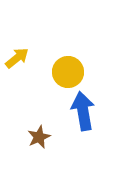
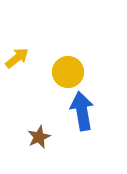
blue arrow: moved 1 px left
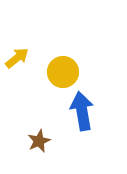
yellow circle: moved 5 px left
brown star: moved 4 px down
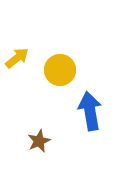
yellow circle: moved 3 px left, 2 px up
blue arrow: moved 8 px right
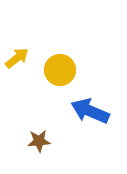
blue arrow: rotated 57 degrees counterclockwise
brown star: rotated 20 degrees clockwise
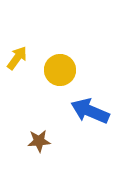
yellow arrow: rotated 15 degrees counterclockwise
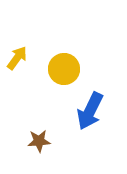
yellow circle: moved 4 px right, 1 px up
blue arrow: rotated 87 degrees counterclockwise
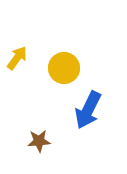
yellow circle: moved 1 px up
blue arrow: moved 2 px left, 1 px up
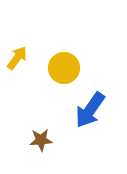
blue arrow: moved 2 px right; rotated 9 degrees clockwise
brown star: moved 2 px right, 1 px up
